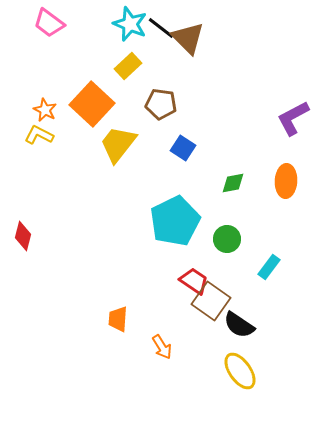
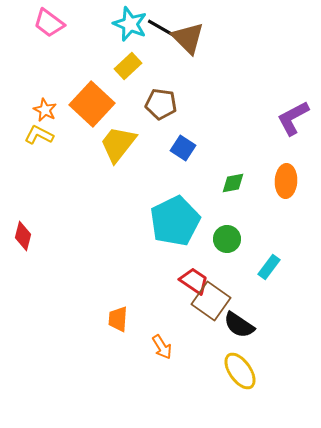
black line: rotated 8 degrees counterclockwise
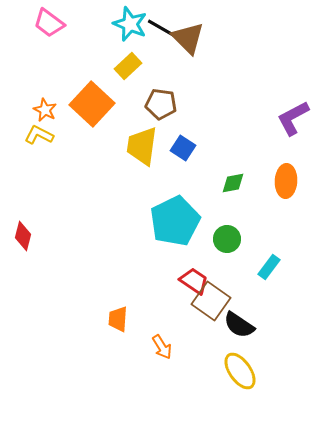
yellow trapezoid: moved 24 px right, 2 px down; rotated 30 degrees counterclockwise
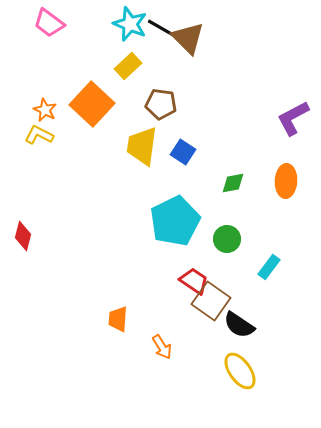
blue square: moved 4 px down
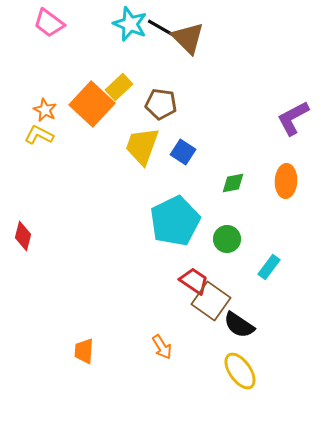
yellow rectangle: moved 9 px left, 21 px down
yellow trapezoid: rotated 12 degrees clockwise
orange trapezoid: moved 34 px left, 32 px down
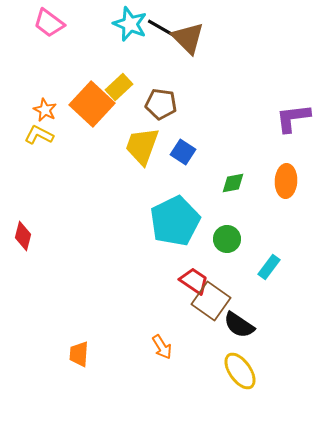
purple L-shape: rotated 21 degrees clockwise
orange trapezoid: moved 5 px left, 3 px down
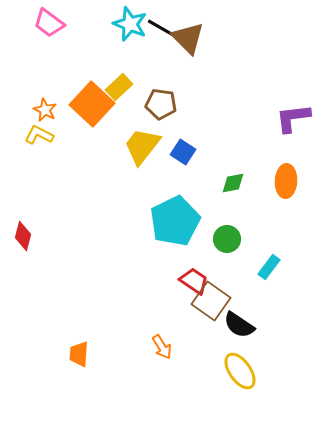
yellow trapezoid: rotated 18 degrees clockwise
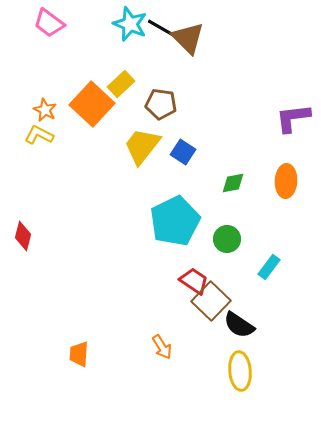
yellow rectangle: moved 2 px right, 3 px up
brown square: rotated 9 degrees clockwise
yellow ellipse: rotated 30 degrees clockwise
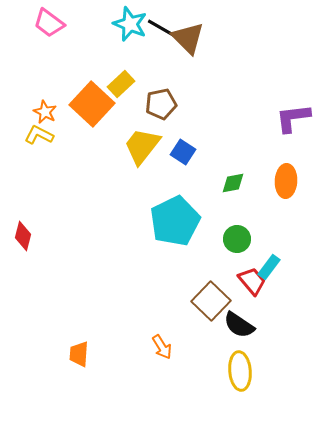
brown pentagon: rotated 20 degrees counterclockwise
orange star: moved 2 px down
green circle: moved 10 px right
red trapezoid: moved 58 px right; rotated 16 degrees clockwise
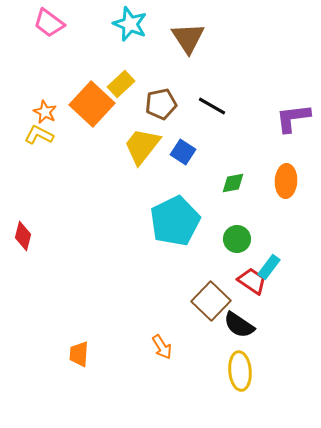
black line: moved 51 px right, 78 px down
brown triangle: rotated 12 degrees clockwise
red trapezoid: rotated 16 degrees counterclockwise
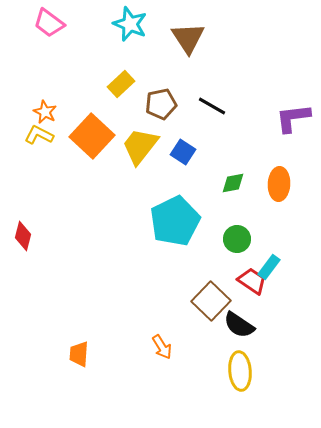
orange square: moved 32 px down
yellow trapezoid: moved 2 px left
orange ellipse: moved 7 px left, 3 px down
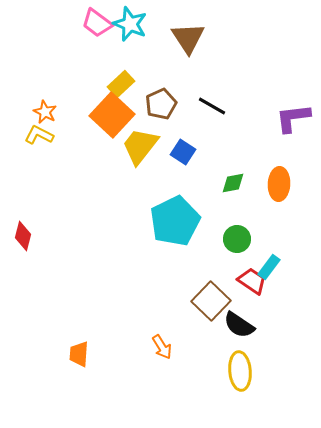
pink trapezoid: moved 48 px right
brown pentagon: rotated 12 degrees counterclockwise
orange square: moved 20 px right, 21 px up
